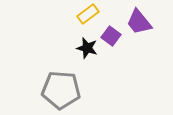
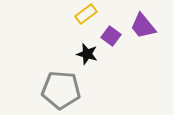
yellow rectangle: moved 2 px left
purple trapezoid: moved 4 px right, 4 px down
black star: moved 6 px down
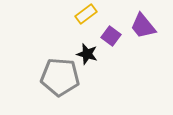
gray pentagon: moved 1 px left, 13 px up
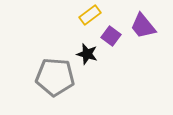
yellow rectangle: moved 4 px right, 1 px down
gray pentagon: moved 5 px left
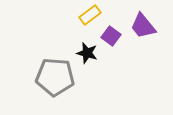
black star: moved 1 px up
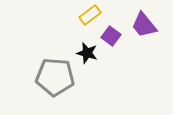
purple trapezoid: moved 1 px right, 1 px up
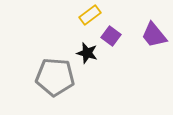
purple trapezoid: moved 10 px right, 10 px down
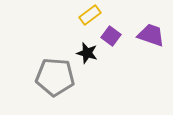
purple trapezoid: moved 3 px left; rotated 148 degrees clockwise
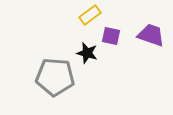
purple square: rotated 24 degrees counterclockwise
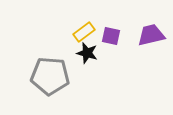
yellow rectangle: moved 6 px left, 17 px down
purple trapezoid: rotated 32 degrees counterclockwise
gray pentagon: moved 5 px left, 1 px up
